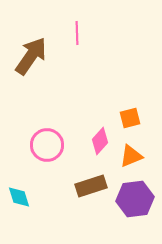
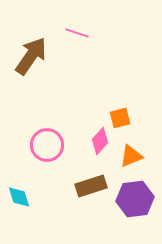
pink line: rotated 70 degrees counterclockwise
orange square: moved 10 px left
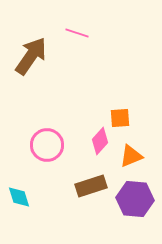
orange square: rotated 10 degrees clockwise
purple hexagon: rotated 12 degrees clockwise
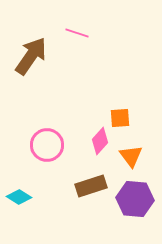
orange triangle: rotated 45 degrees counterclockwise
cyan diamond: rotated 40 degrees counterclockwise
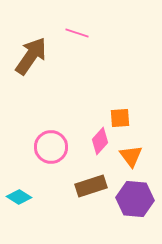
pink circle: moved 4 px right, 2 px down
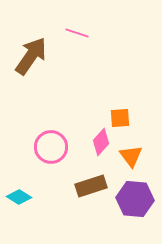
pink diamond: moved 1 px right, 1 px down
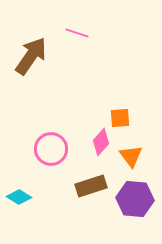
pink circle: moved 2 px down
